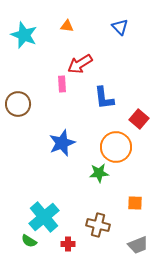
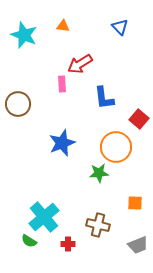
orange triangle: moved 4 px left
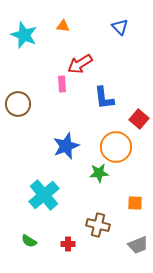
blue star: moved 4 px right, 3 px down
cyan cross: moved 22 px up
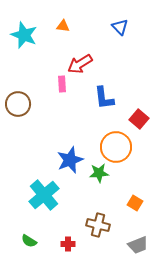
blue star: moved 4 px right, 14 px down
orange square: rotated 28 degrees clockwise
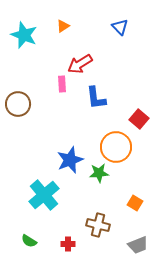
orange triangle: rotated 40 degrees counterclockwise
blue L-shape: moved 8 px left
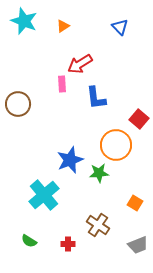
cyan star: moved 14 px up
orange circle: moved 2 px up
brown cross: rotated 20 degrees clockwise
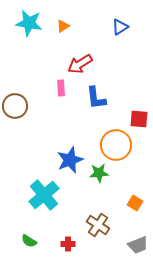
cyan star: moved 5 px right, 2 px down; rotated 12 degrees counterclockwise
blue triangle: rotated 42 degrees clockwise
pink rectangle: moved 1 px left, 4 px down
brown circle: moved 3 px left, 2 px down
red square: rotated 36 degrees counterclockwise
